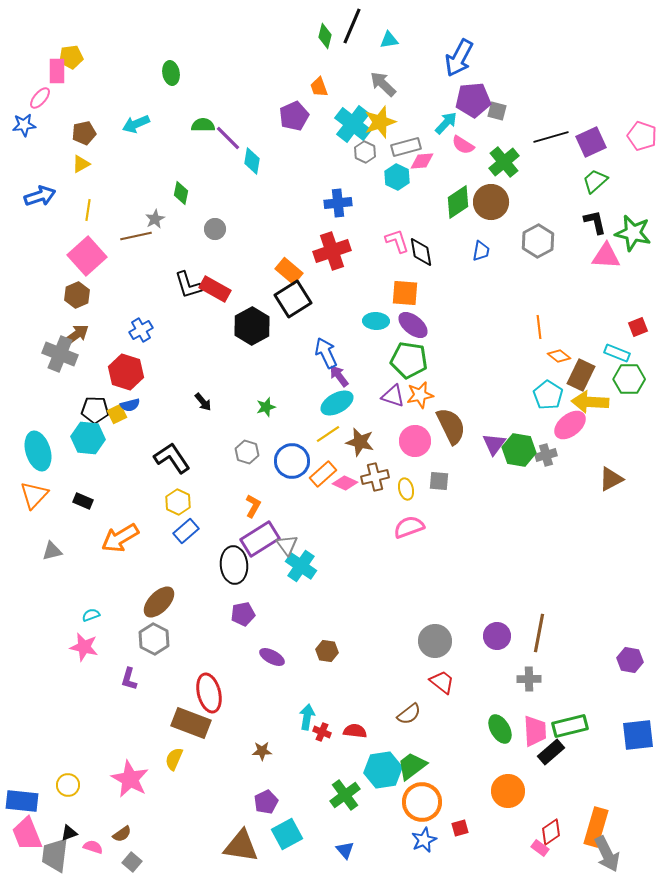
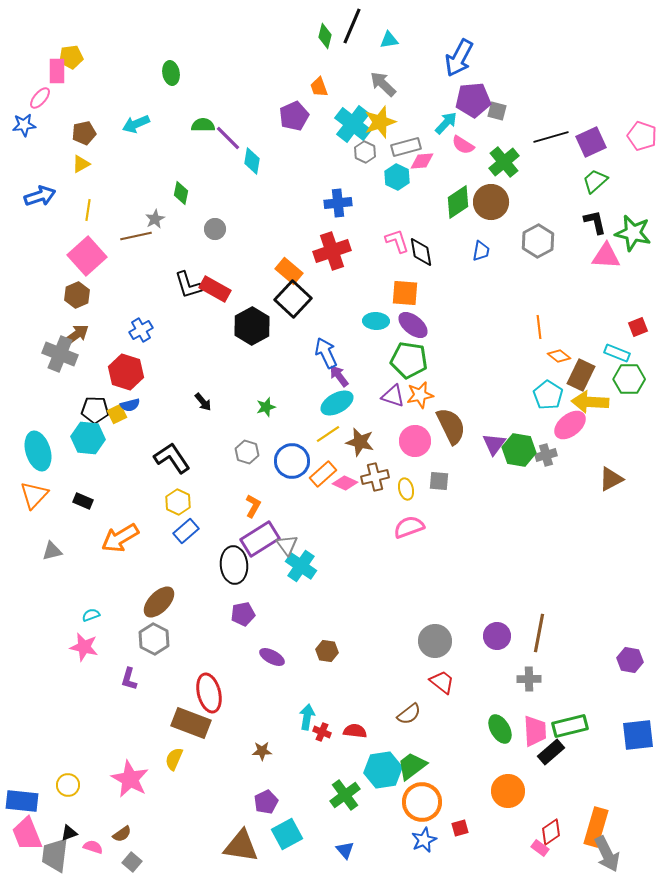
black square at (293, 299): rotated 15 degrees counterclockwise
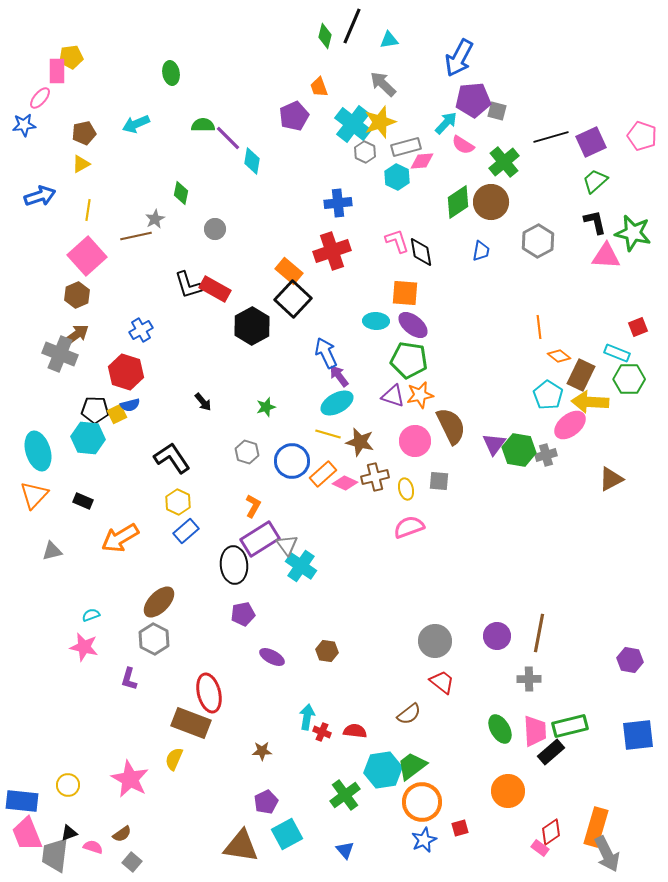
yellow line at (328, 434): rotated 50 degrees clockwise
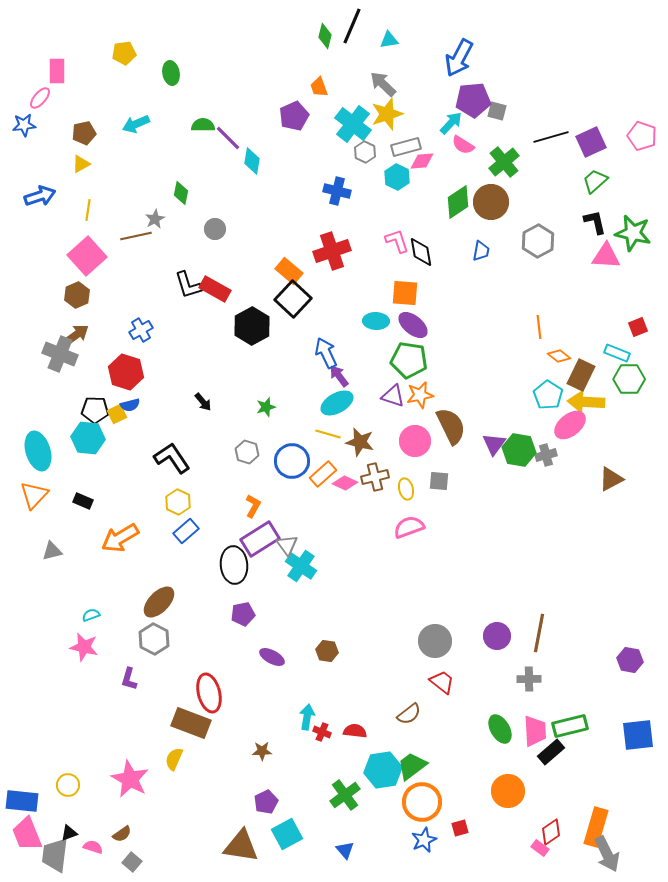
yellow pentagon at (71, 57): moved 53 px right, 4 px up
yellow star at (380, 122): moved 7 px right, 8 px up
cyan arrow at (446, 123): moved 5 px right
blue cross at (338, 203): moved 1 px left, 12 px up; rotated 20 degrees clockwise
yellow arrow at (590, 402): moved 4 px left
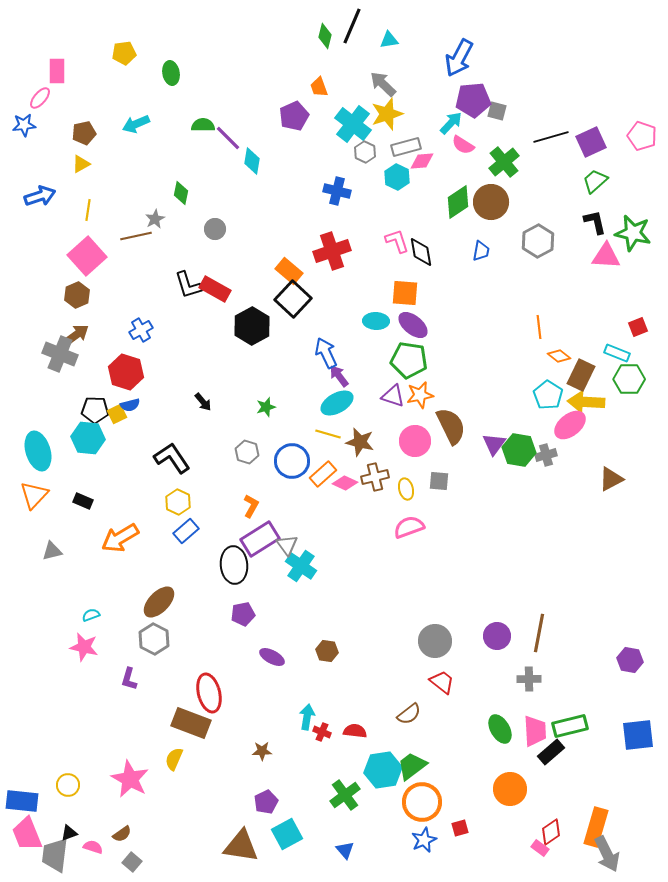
orange L-shape at (253, 506): moved 2 px left
orange circle at (508, 791): moved 2 px right, 2 px up
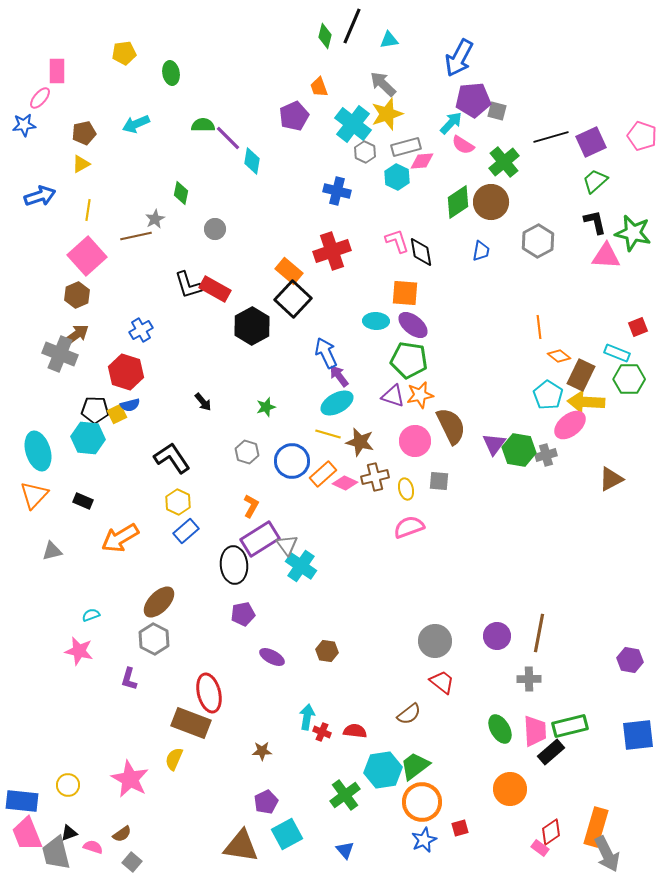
pink star at (84, 647): moved 5 px left, 4 px down
green trapezoid at (412, 766): moved 3 px right
gray trapezoid at (55, 855): moved 1 px right, 2 px up; rotated 21 degrees counterclockwise
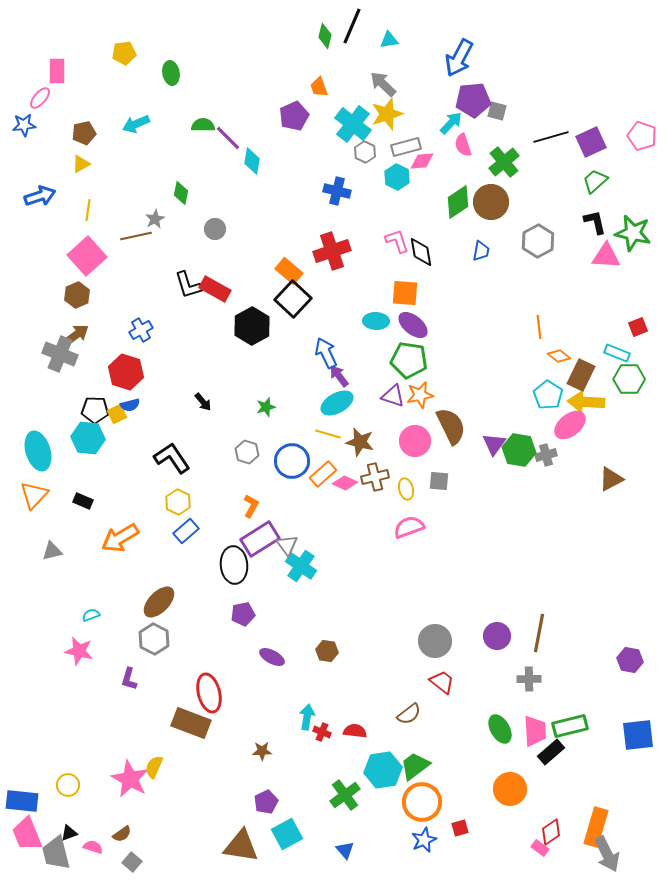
pink semicircle at (463, 145): rotated 40 degrees clockwise
yellow semicircle at (174, 759): moved 20 px left, 8 px down
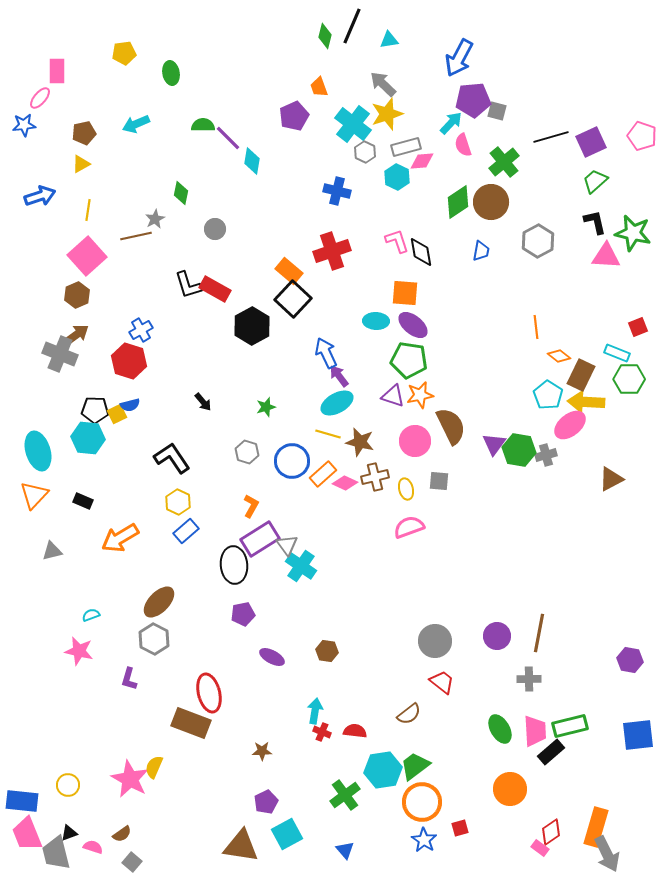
orange line at (539, 327): moved 3 px left
red hexagon at (126, 372): moved 3 px right, 11 px up
cyan arrow at (307, 717): moved 8 px right, 6 px up
blue star at (424, 840): rotated 15 degrees counterclockwise
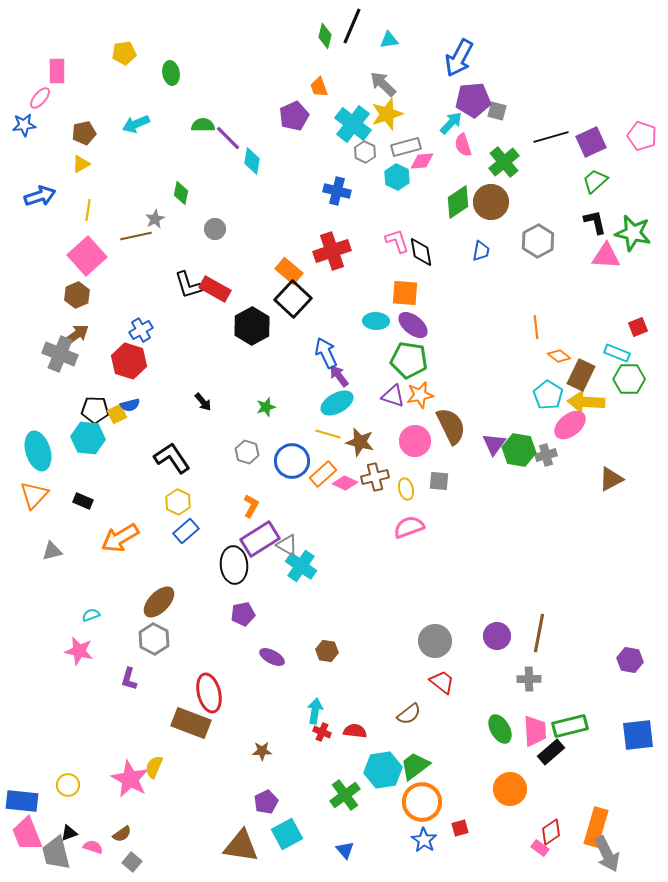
gray triangle at (287, 545): rotated 25 degrees counterclockwise
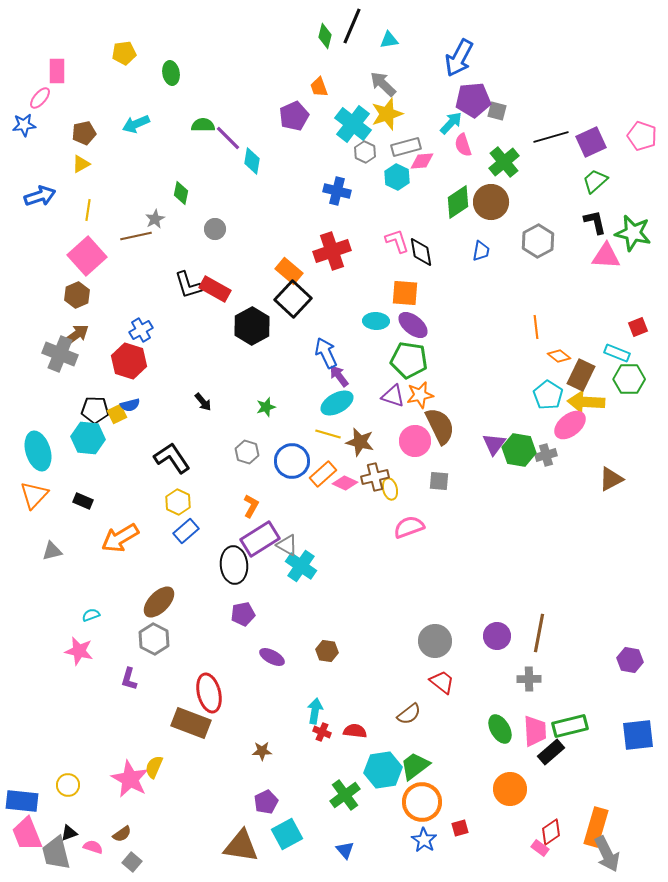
brown semicircle at (451, 426): moved 11 px left
yellow ellipse at (406, 489): moved 16 px left
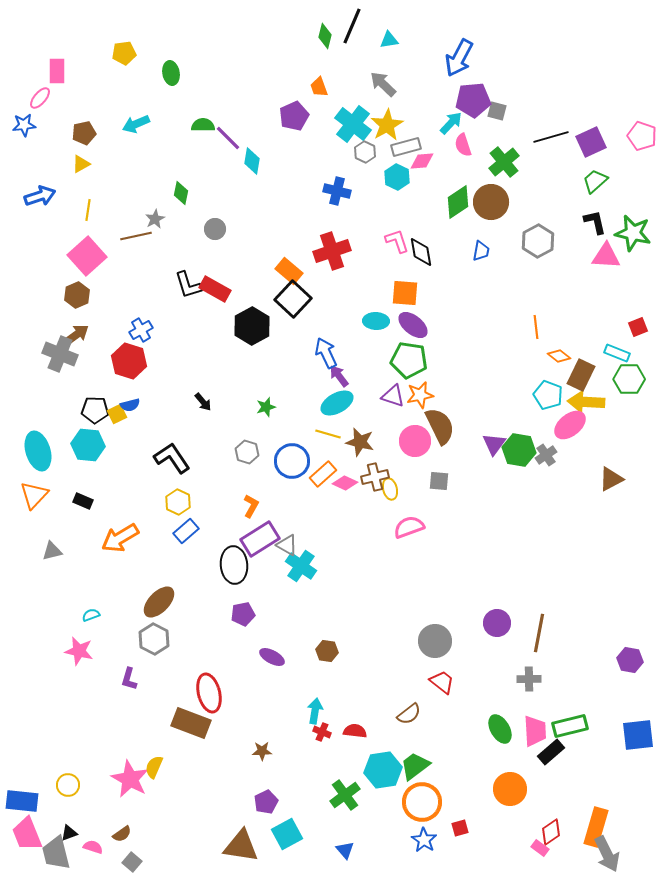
yellow star at (387, 114): moved 11 px down; rotated 12 degrees counterclockwise
cyan pentagon at (548, 395): rotated 12 degrees counterclockwise
cyan hexagon at (88, 438): moved 7 px down
gray cross at (546, 455): rotated 20 degrees counterclockwise
purple circle at (497, 636): moved 13 px up
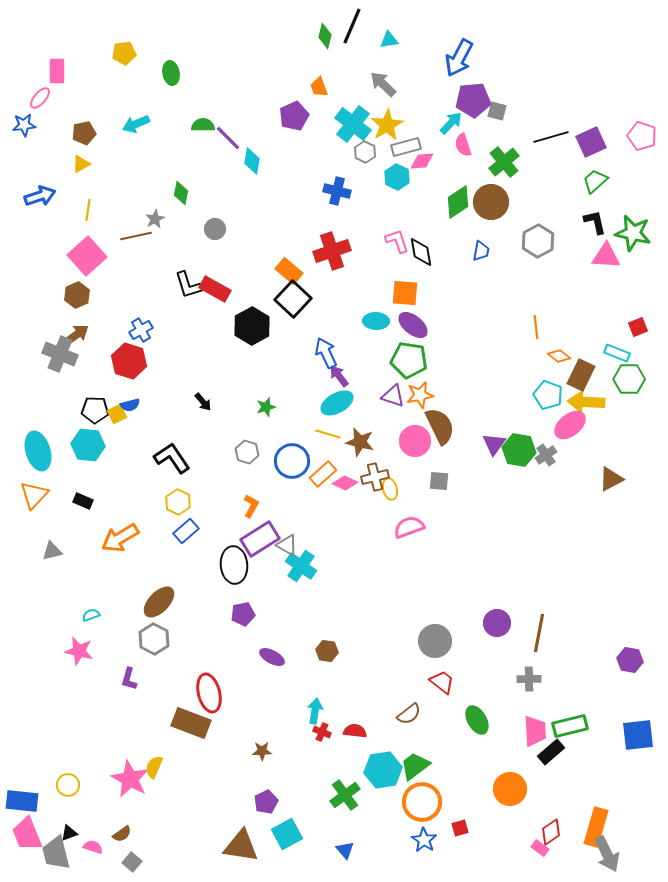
green ellipse at (500, 729): moved 23 px left, 9 px up
